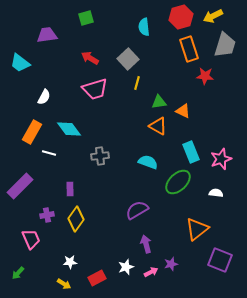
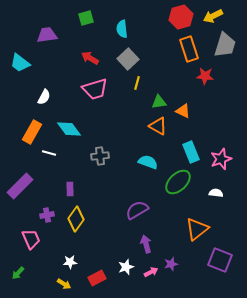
cyan semicircle at (144, 27): moved 22 px left, 2 px down
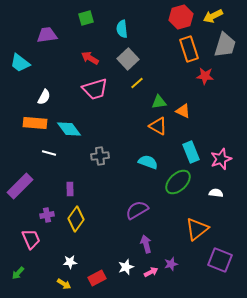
yellow line at (137, 83): rotated 32 degrees clockwise
orange rectangle at (32, 132): moved 3 px right, 9 px up; rotated 65 degrees clockwise
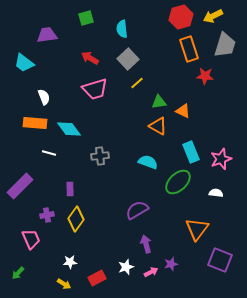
cyan trapezoid at (20, 63): moved 4 px right
white semicircle at (44, 97): rotated 49 degrees counterclockwise
orange triangle at (197, 229): rotated 15 degrees counterclockwise
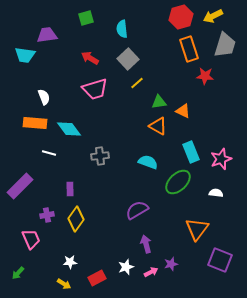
cyan trapezoid at (24, 63): moved 1 px right, 8 px up; rotated 30 degrees counterclockwise
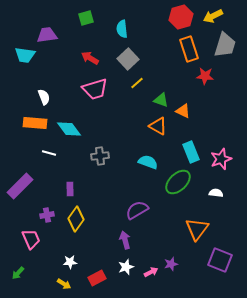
green triangle at (159, 102): moved 2 px right, 2 px up; rotated 28 degrees clockwise
purple arrow at (146, 244): moved 21 px left, 4 px up
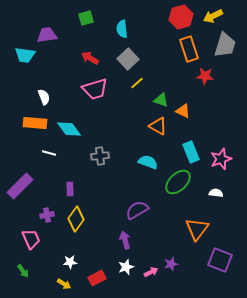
green arrow at (18, 273): moved 5 px right, 2 px up; rotated 80 degrees counterclockwise
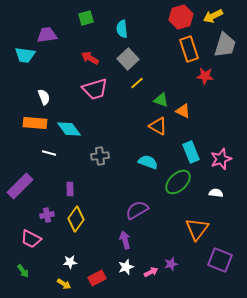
pink trapezoid at (31, 239): rotated 140 degrees clockwise
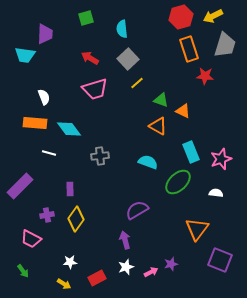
purple trapezoid at (47, 35): moved 2 px left, 1 px up; rotated 100 degrees clockwise
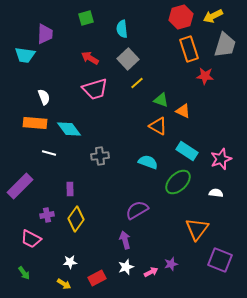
cyan rectangle at (191, 152): moved 4 px left, 1 px up; rotated 35 degrees counterclockwise
green arrow at (23, 271): moved 1 px right, 2 px down
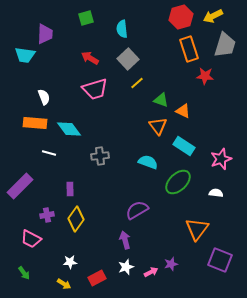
orange triangle at (158, 126): rotated 24 degrees clockwise
cyan rectangle at (187, 151): moved 3 px left, 5 px up
